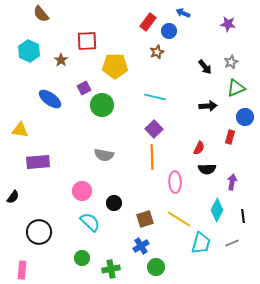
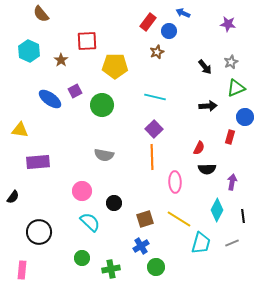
purple square at (84, 88): moved 9 px left, 3 px down
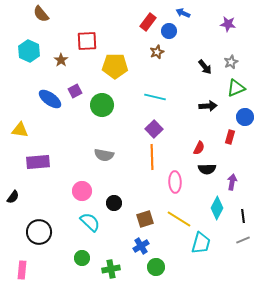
cyan diamond at (217, 210): moved 2 px up
gray line at (232, 243): moved 11 px right, 3 px up
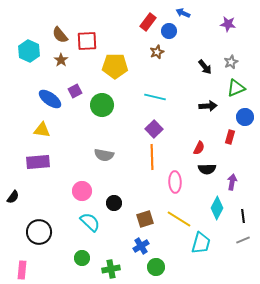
brown semicircle at (41, 14): moved 19 px right, 21 px down
yellow triangle at (20, 130): moved 22 px right
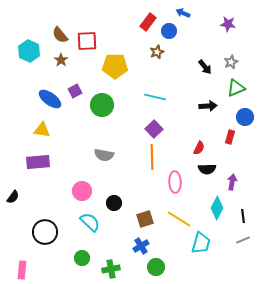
black circle at (39, 232): moved 6 px right
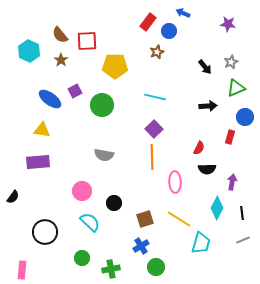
black line at (243, 216): moved 1 px left, 3 px up
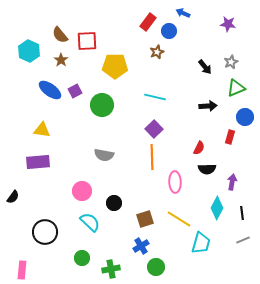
blue ellipse at (50, 99): moved 9 px up
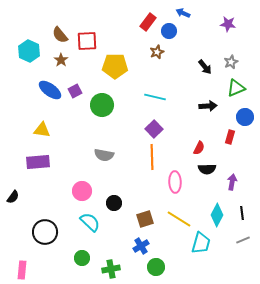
cyan diamond at (217, 208): moved 7 px down
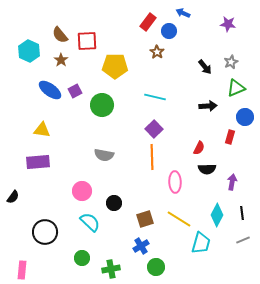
brown star at (157, 52): rotated 16 degrees counterclockwise
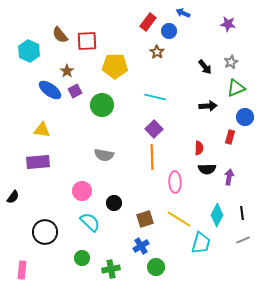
brown star at (61, 60): moved 6 px right, 11 px down
red semicircle at (199, 148): rotated 24 degrees counterclockwise
purple arrow at (232, 182): moved 3 px left, 5 px up
